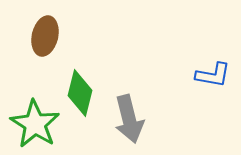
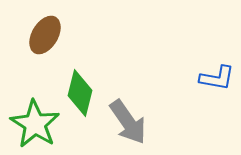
brown ellipse: moved 1 px up; rotated 18 degrees clockwise
blue L-shape: moved 4 px right, 3 px down
gray arrow: moved 1 px left, 3 px down; rotated 21 degrees counterclockwise
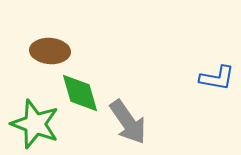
brown ellipse: moved 5 px right, 16 px down; rotated 63 degrees clockwise
green diamond: rotated 30 degrees counterclockwise
green star: rotated 12 degrees counterclockwise
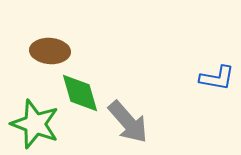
gray arrow: rotated 6 degrees counterclockwise
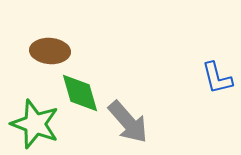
blue L-shape: rotated 66 degrees clockwise
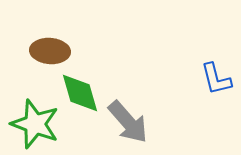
blue L-shape: moved 1 px left, 1 px down
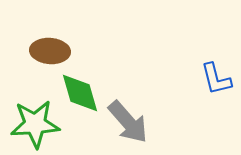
green star: rotated 24 degrees counterclockwise
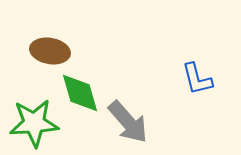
brown ellipse: rotated 6 degrees clockwise
blue L-shape: moved 19 px left
green star: moved 1 px left, 1 px up
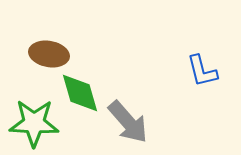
brown ellipse: moved 1 px left, 3 px down
blue L-shape: moved 5 px right, 8 px up
green star: rotated 6 degrees clockwise
